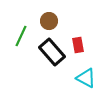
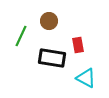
black rectangle: moved 6 px down; rotated 40 degrees counterclockwise
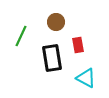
brown circle: moved 7 px right, 1 px down
black rectangle: rotated 72 degrees clockwise
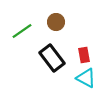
green line: moved 1 px right, 5 px up; rotated 30 degrees clockwise
red rectangle: moved 6 px right, 10 px down
black rectangle: rotated 28 degrees counterclockwise
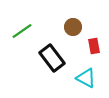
brown circle: moved 17 px right, 5 px down
red rectangle: moved 10 px right, 9 px up
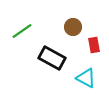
red rectangle: moved 1 px up
black rectangle: rotated 24 degrees counterclockwise
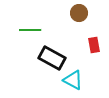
brown circle: moved 6 px right, 14 px up
green line: moved 8 px right, 1 px up; rotated 35 degrees clockwise
cyan triangle: moved 13 px left, 2 px down
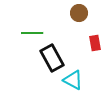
green line: moved 2 px right, 3 px down
red rectangle: moved 1 px right, 2 px up
black rectangle: rotated 32 degrees clockwise
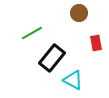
green line: rotated 30 degrees counterclockwise
red rectangle: moved 1 px right
black rectangle: rotated 68 degrees clockwise
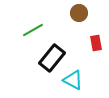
green line: moved 1 px right, 3 px up
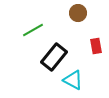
brown circle: moved 1 px left
red rectangle: moved 3 px down
black rectangle: moved 2 px right, 1 px up
